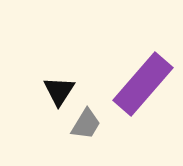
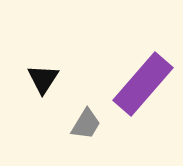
black triangle: moved 16 px left, 12 px up
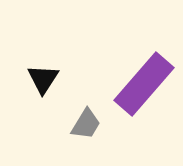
purple rectangle: moved 1 px right
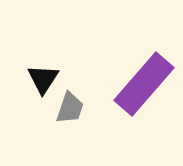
gray trapezoid: moved 16 px left, 16 px up; rotated 12 degrees counterclockwise
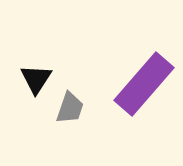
black triangle: moved 7 px left
